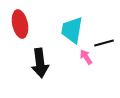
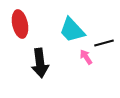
cyan trapezoid: rotated 52 degrees counterclockwise
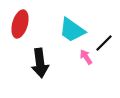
red ellipse: rotated 28 degrees clockwise
cyan trapezoid: rotated 12 degrees counterclockwise
black line: rotated 30 degrees counterclockwise
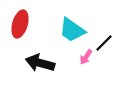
pink arrow: rotated 112 degrees counterclockwise
black arrow: rotated 112 degrees clockwise
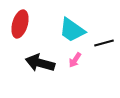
black line: rotated 30 degrees clockwise
pink arrow: moved 11 px left, 3 px down
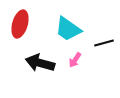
cyan trapezoid: moved 4 px left, 1 px up
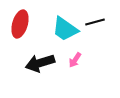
cyan trapezoid: moved 3 px left
black line: moved 9 px left, 21 px up
black arrow: rotated 32 degrees counterclockwise
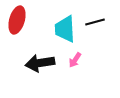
red ellipse: moved 3 px left, 4 px up
cyan trapezoid: rotated 52 degrees clockwise
black arrow: rotated 8 degrees clockwise
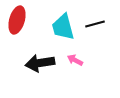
black line: moved 2 px down
cyan trapezoid: moved 2 px left, 2 px up; rotated 12 degrees counterclockwise
pink arrow: rotated 84 degrees clockwise
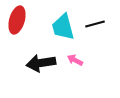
black arrow: moved 1 px right
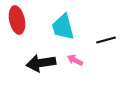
red ellipse: rotated 28 degrees counterclockwise
black line: moved 11 px right, 16 px down
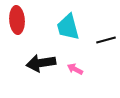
red ellipse: rotated 8 degrees clockwise
cyan trapezoid: moved 5 px right
pink arrow: moved 9 px down
